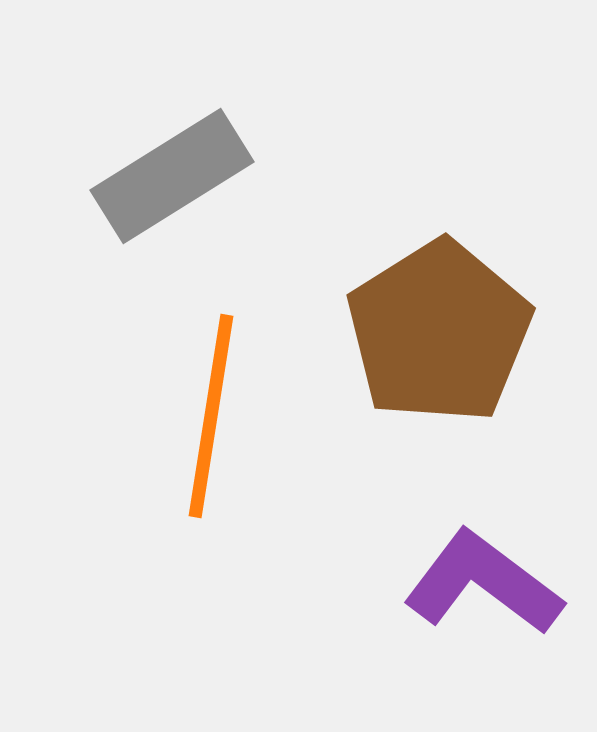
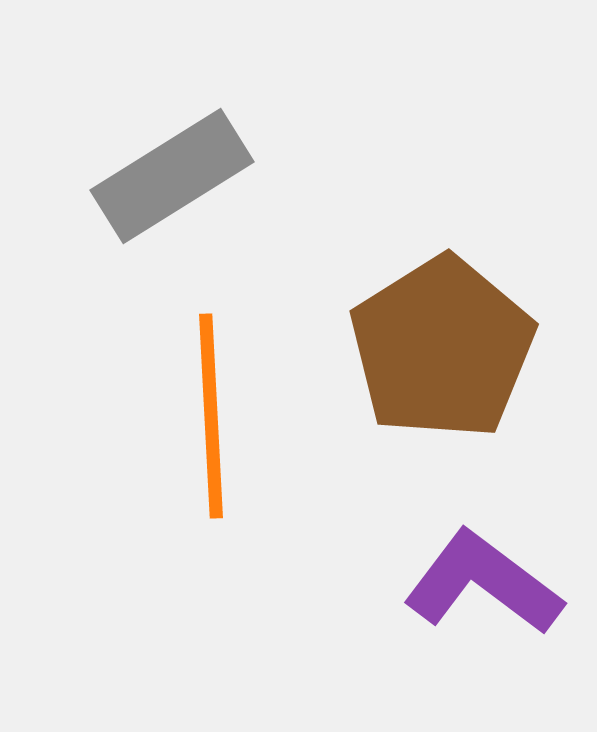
brown pentagon: moved 3 px right, 16 px down
orange line: rotated 12 degrees counterclockwise
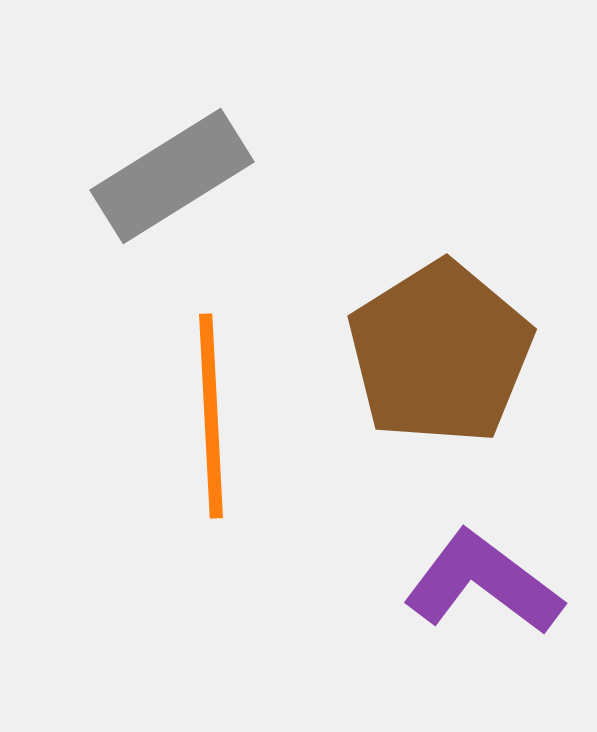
brown pentagon: moved 2 px left, 5 px down
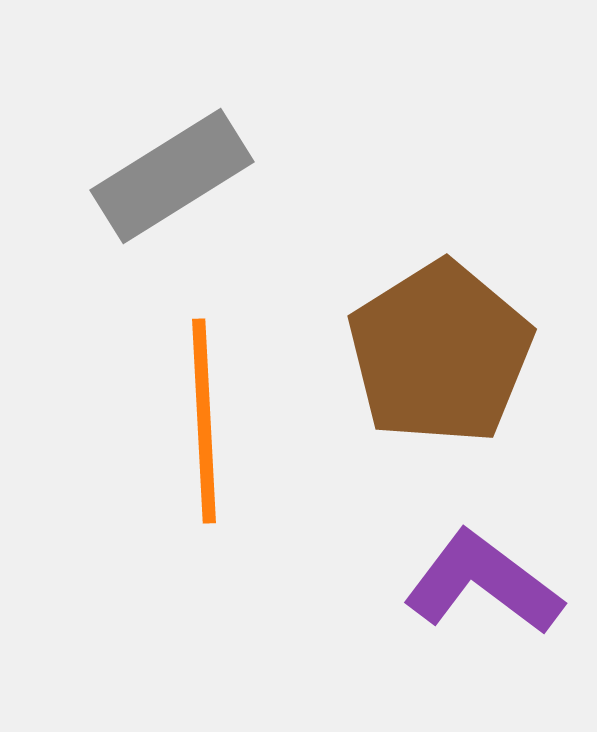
orange line: moved 7 px left, 5 px down
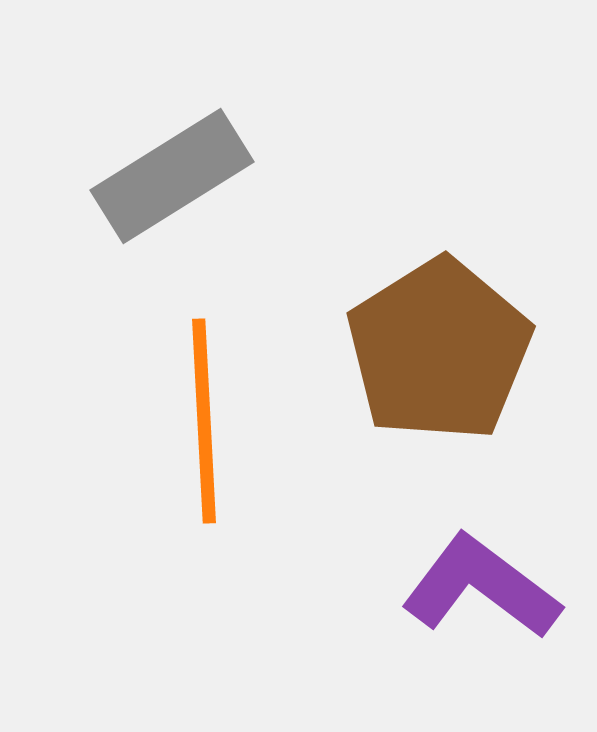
brown pentagon: moved 1 px left, 3 px up
purple L-shape: moved 2 px left, 4 px down
